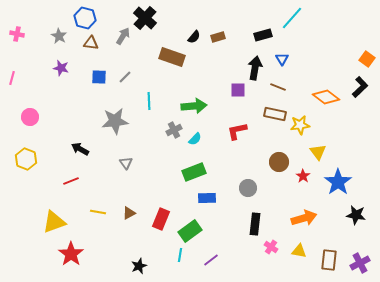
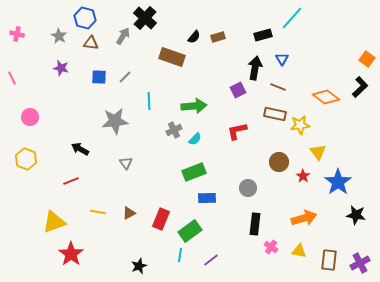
pink line at (12, 78): rotated 40 degrees counterclockwise
purple square at (238, 90): rotated 28 degrees counterclockwise
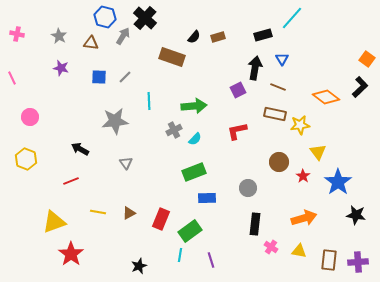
blue hexagon at (85, 18): moved 20 px right, 1 px up
purple line at (211, 260): rotated 70 degrees counterclockwise
purple cross at (360, 263): moved 2 px left, 1 px up; rotated 24 degrees clockwise
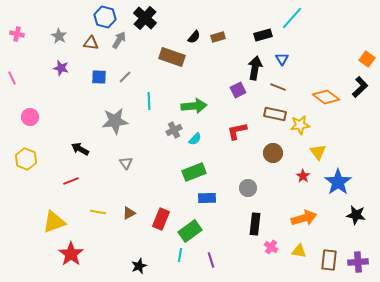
gray arrow at (123, 36): moved 4 px left, 4 px down
brown circle at (279, 162): moved 6 px left, 9 px up
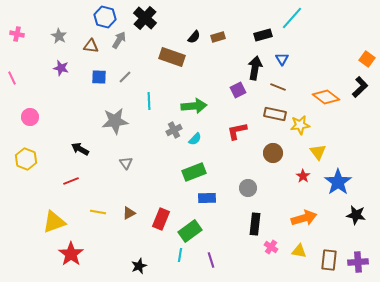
brown triangle at (91, 43): moved 3 px down
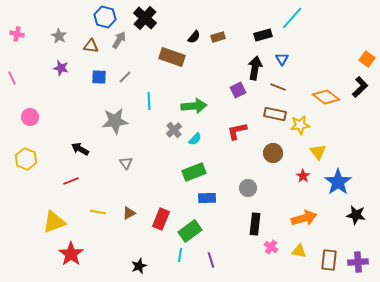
gray cross at (174, 130): rotated 14 degrees counterclockwise
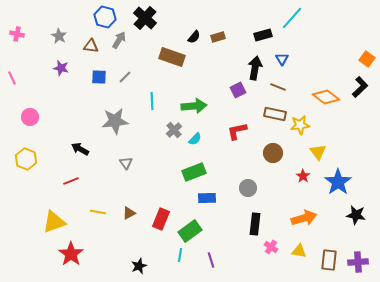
cyan line at (149, 101): moved 3 px right
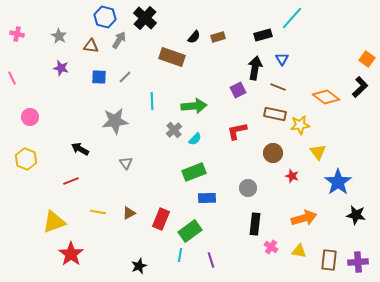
red star at (303, 176): moved 11 px left; rotated 16 degrees counterclockwise
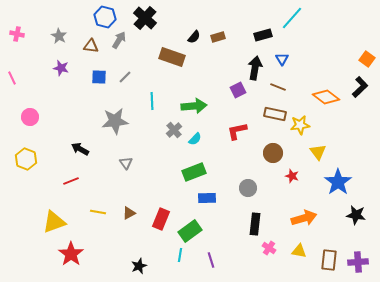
pink cross at (271, 247): moved 2 px left, 1 px down
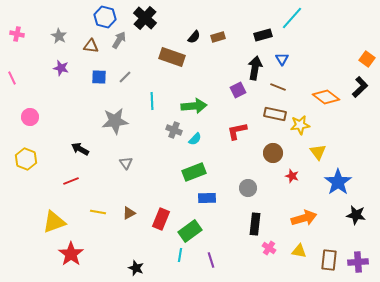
gray cross at (174, 130): rotated 28 degrees counterclockwise
black star at (139, 266): moved 3 px left, 2 px down; rotated 28 degrees counterclockwise
